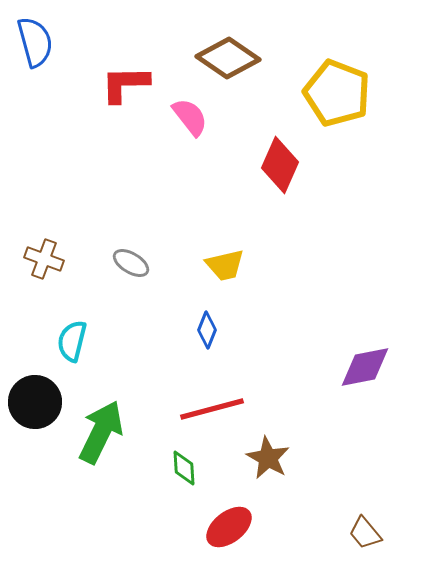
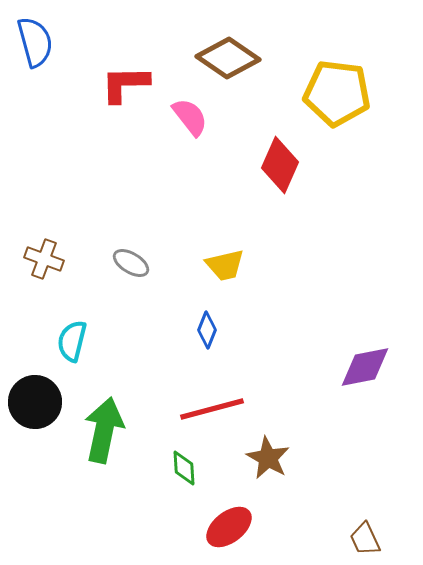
yellow pentagon: rotated 14 degrees counterclockwise
green arrow: moved 3 px right, 2 px up; rotated 14 degrees counterclockwise
brown trapezoid: moved 6 px down; rotated 15 degrees clockwise
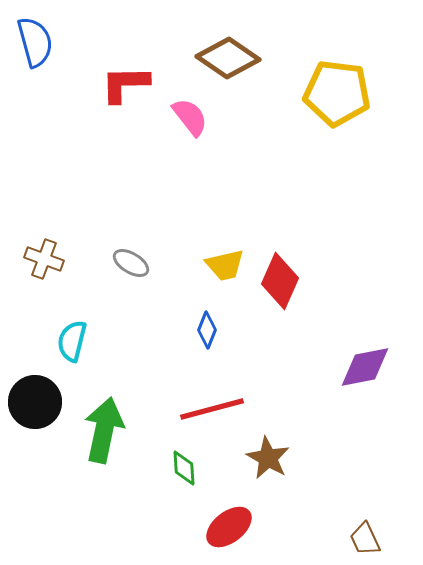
red diamond: moved 116 px down
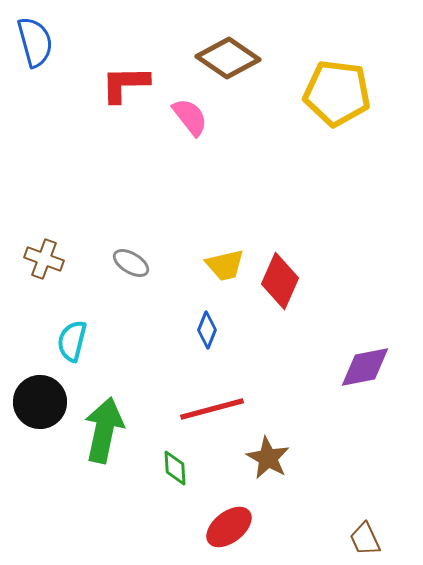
black circle: moved 5 px right
green diamond: moved 9 px left
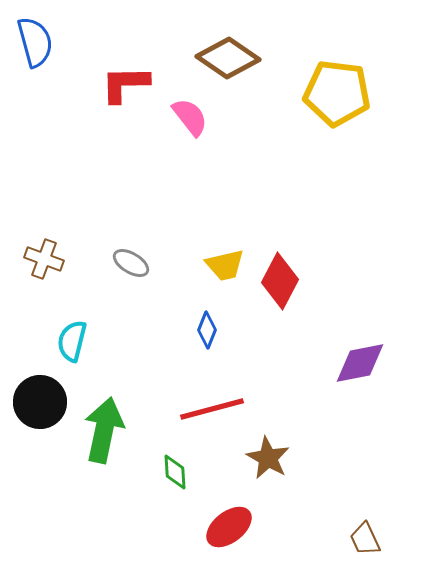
red diamond: rotated 4 degrees clockwise
purple diamond: moved 5 px left, 4 px up
green diamond: moved 4 px down
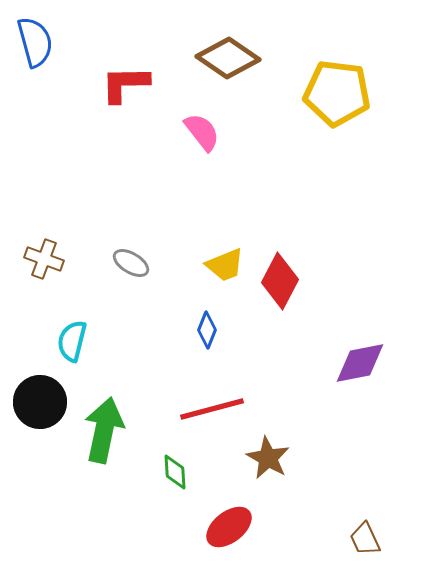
pink semicircle: moved 12 px right, 15 px down
yellow trapezoid: rotated 9 degrees counterclockwise
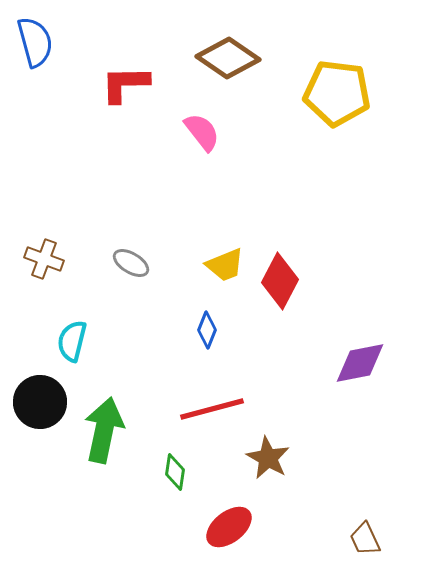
green diamond: rotated 12 degrees clockwise
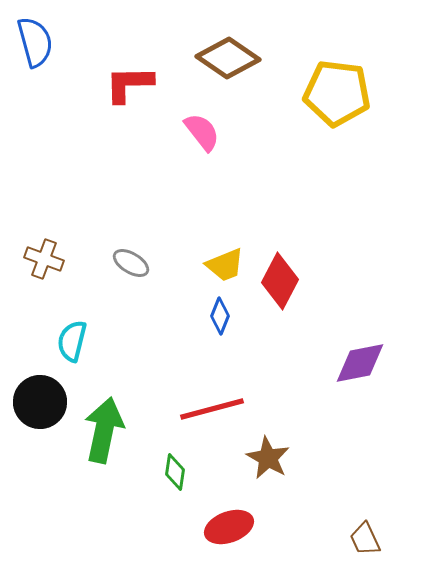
red L-shape: moved 4 px right
blue diamond: moved 13 px right, 14 px up
red ellipse: rotated 18 degrees clockwise
